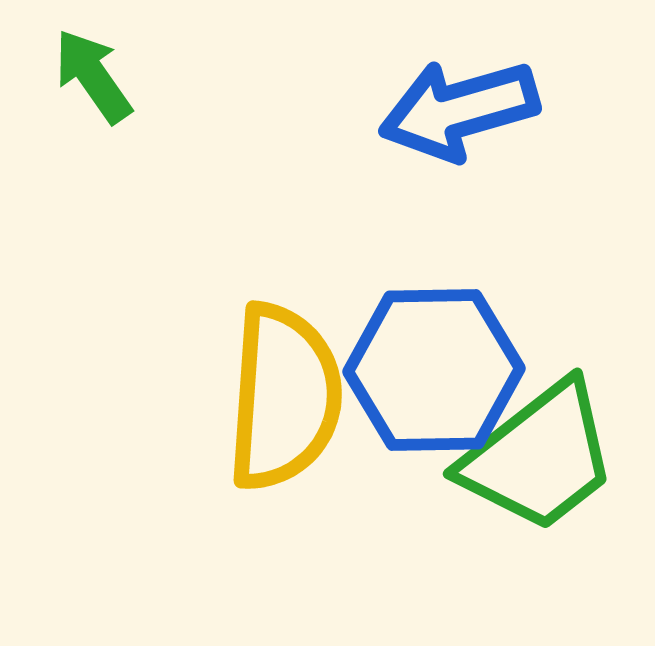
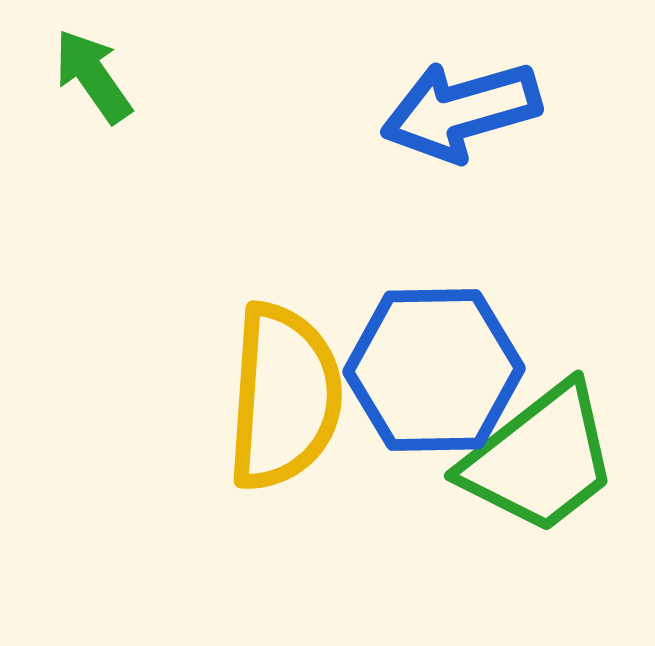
blue arrow: moved 2 px right, 1 px down
green trapezoid: moved 1 px right, 2 px down
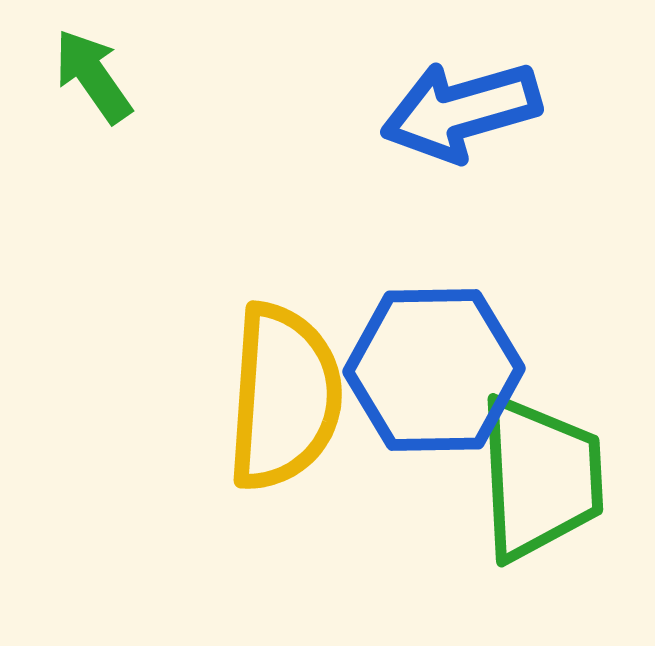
green trapezoid: moved 19 px down; rotated 55 degrees counterclockwise
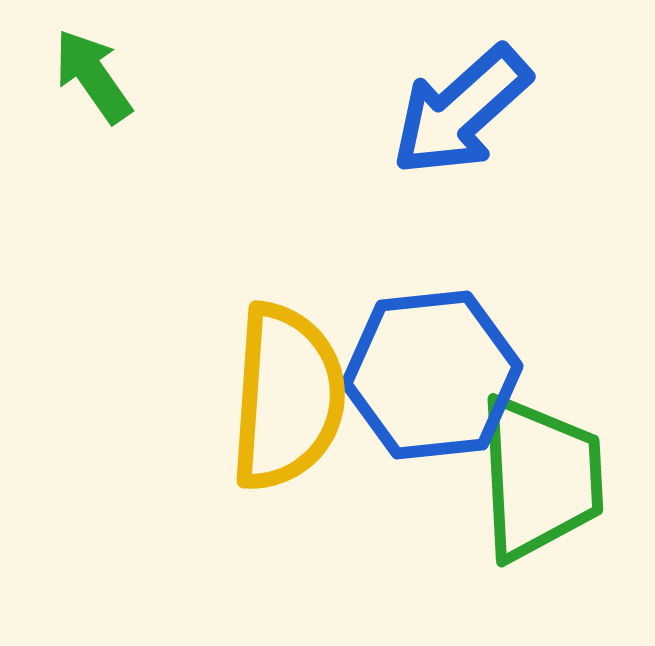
blue arrow: rotated 26 degrees counterclockwise
blue hexagon: moved 2 px left, 5 px down; rotated 5 degrees counterclockwise
yellow semicircle: moved 3 px right
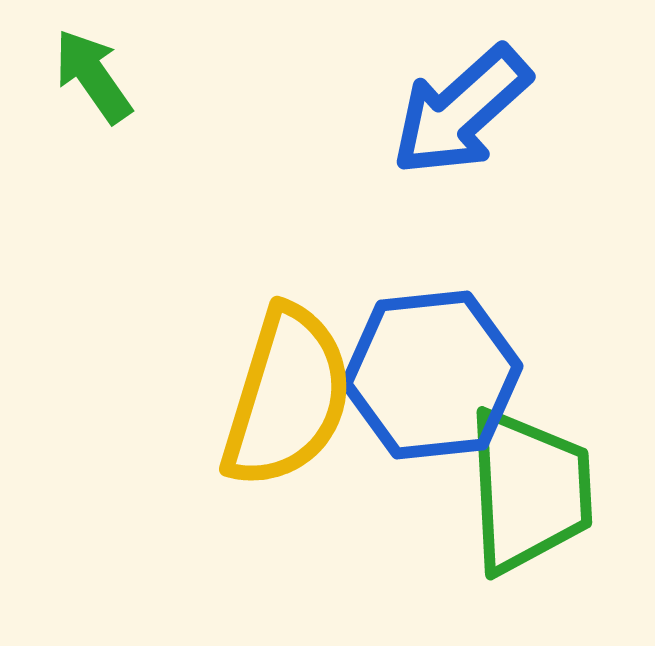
yellow semicircle: rotated 13 degrees clockwise
green trapezoid: moved 11 px left, 13 px down
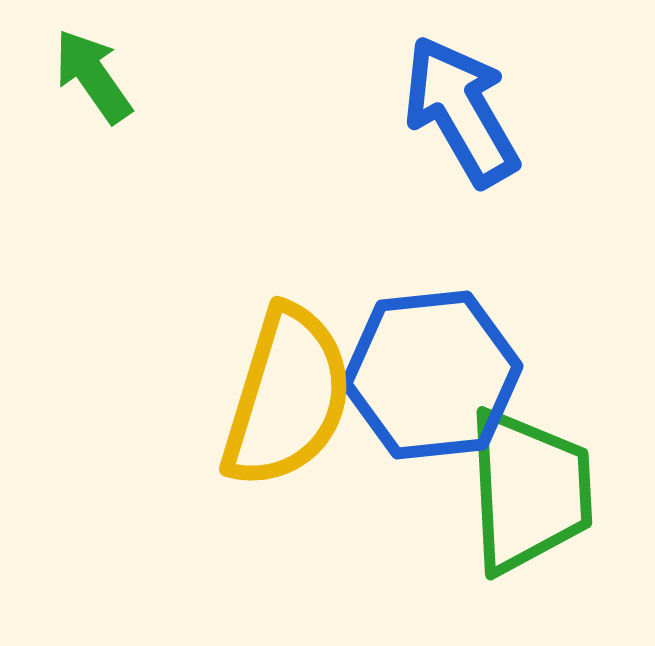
blue arrow: rotated 102 degrees clockwise
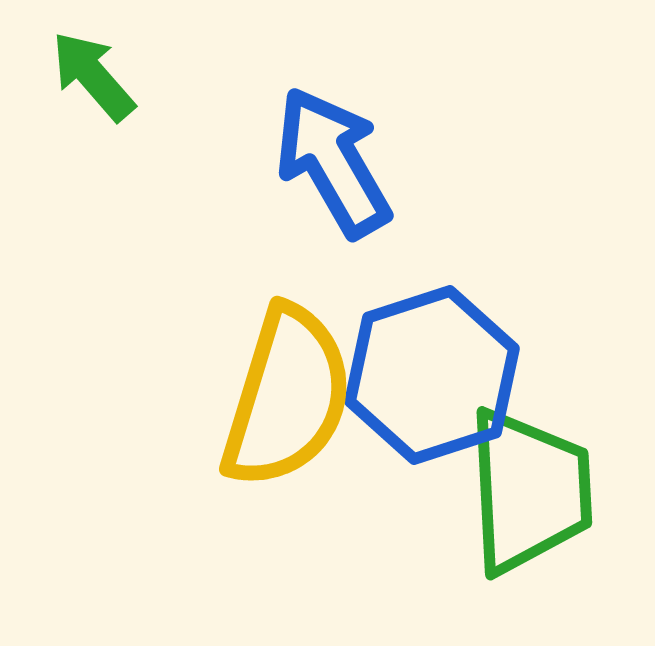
green arrow: rotated 6 degrees counterclockwise
blue arrow: moved 128 px left, 51 px down
blue hexagon: rotated 12 degrees counterclockwise
